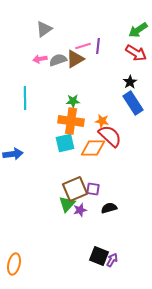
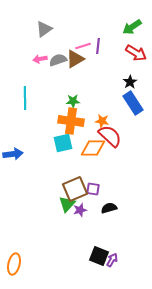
green arrow: moved 6 px left, 3 px up
cyan square: moved 2 px left
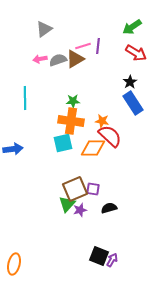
blue arrow: moved 5 px up
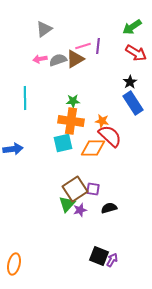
brown square: rotated 10 degrees counterclockwise
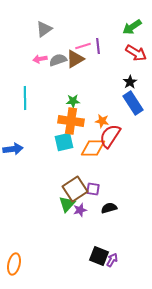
purple line: rotated 14 degrees counterclockwise
red semicircle: rotated 100 degrees counterclockwise
cyan square: moved 1 px right, 1 px up
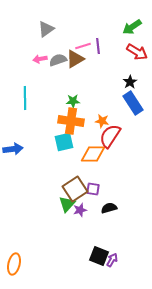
gray triangle: moved 2 px right
red arrow: moved 1 px right, 1 px up
orange diamond: moved 6 px down
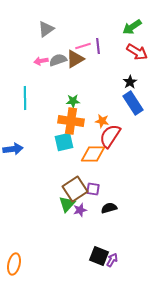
pink arrow: moved 1 px right, 2 px down
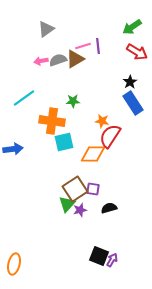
cyan line: moved 1 px left; rotated 55 degrees clockwise
orange cross: moved 19 px left
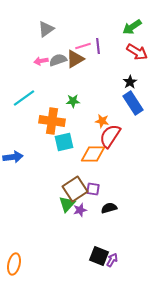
blue arrow: moved 8 px down
